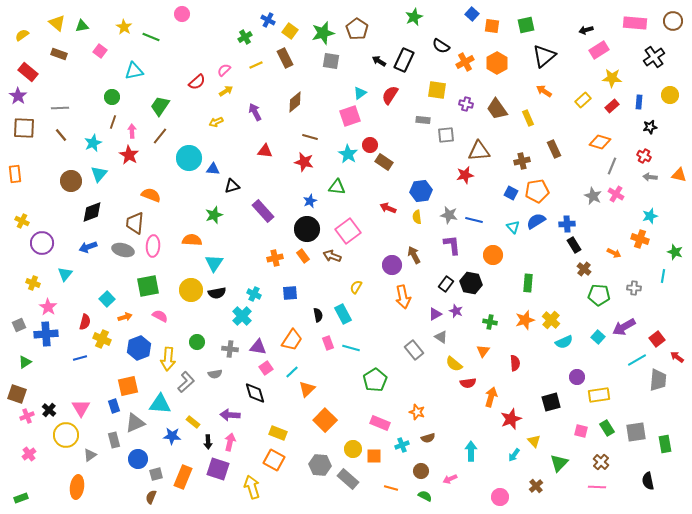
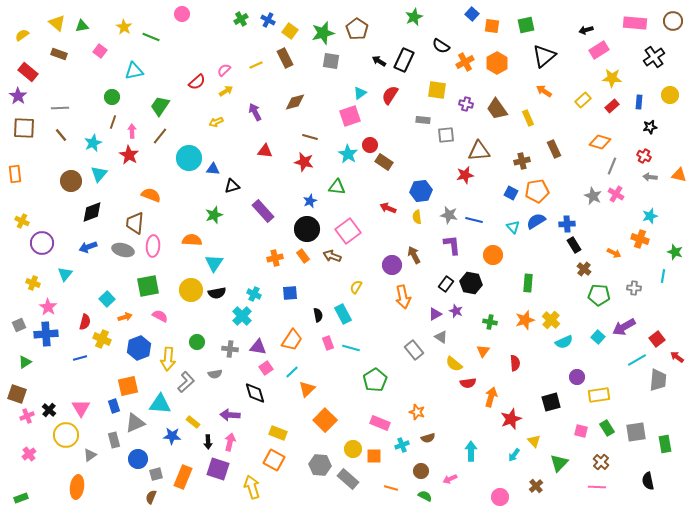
green cross at (245, 37): moved 4 px left, 18 px up
brown diamond at (295, 102): rotated 25 degrees clockwise
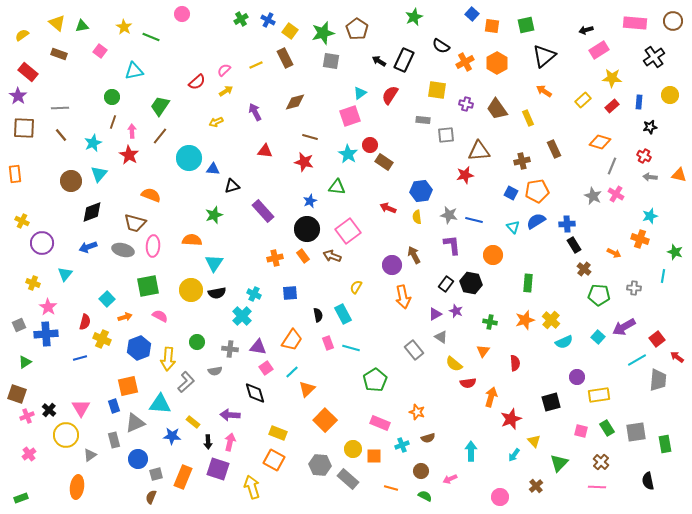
brown trapezoid at (135, 223): rotated 80 degrees counterclockwise
gray semicircle at (215, 374): moved 3 px up
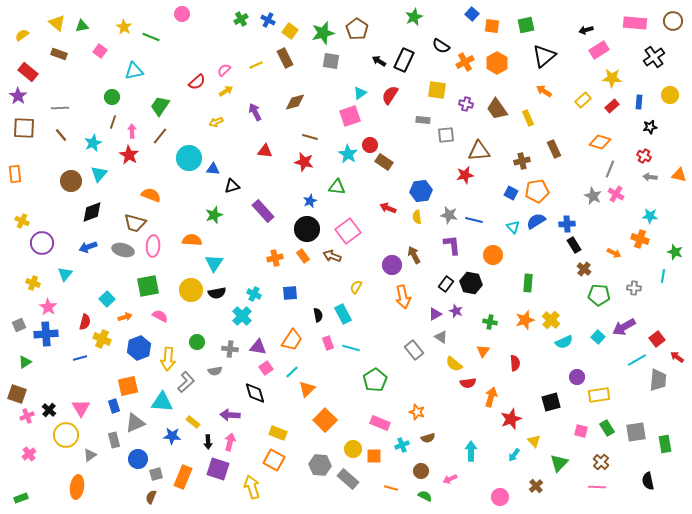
gray line at (612, 166): moved 2 px left, 3 px down
cyan star at (650, 216): rotated 21 degrees clockwise
cyan triangle at (160, 404): moved 2 px right, 2 px up
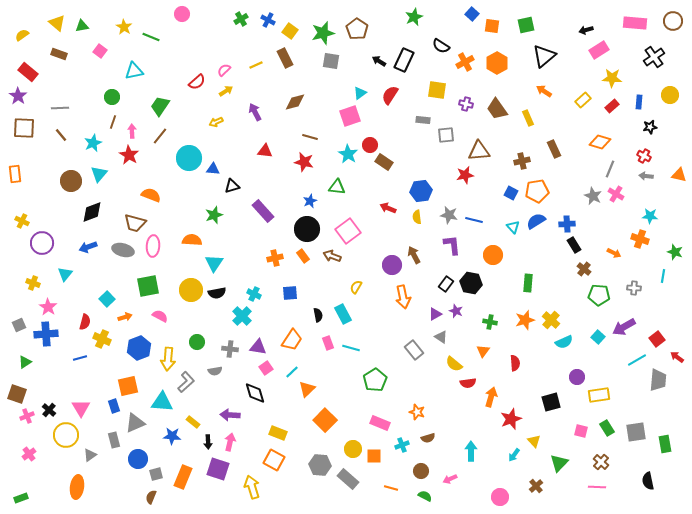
gray arrow at (650, 177): moved 4 px left, 1 px up
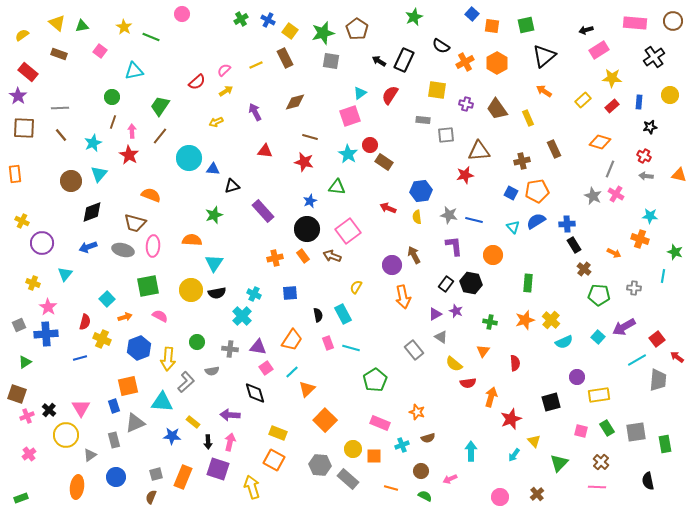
purple L-shape at (452, 245): moved 2 px right, 1 px down
gray semicircle at (215, 371): moved 3 px left
blue circle at (138, 459): moved 22 px left, 18 px down
brown cross at (536, 486): moved 1 px right, 8 px down
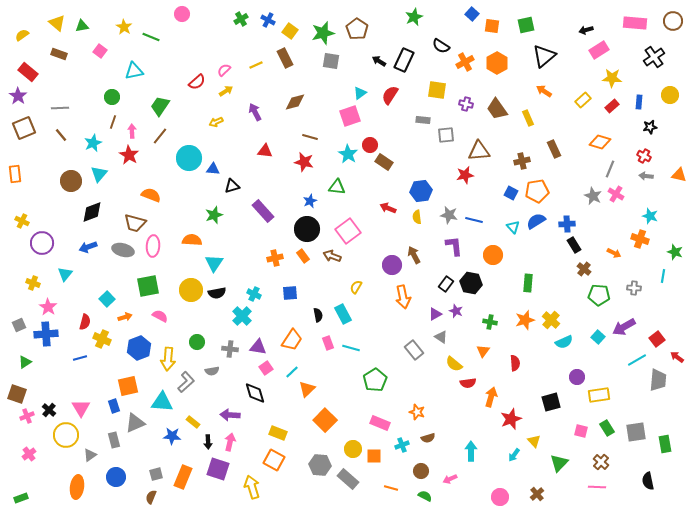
brown square at (24, 128): rotated 25 degrees counterclockwise
cyan star at (650, 216): rotated 14 degrees clockwise
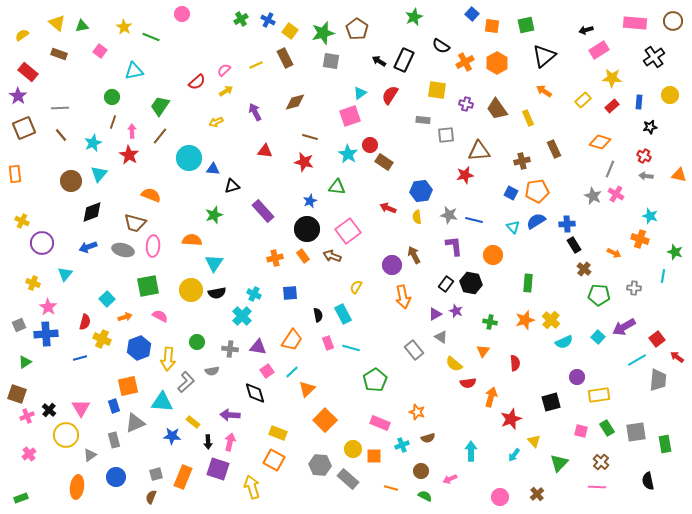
pink square at (266, 368): moved 1 px right, 3 px down
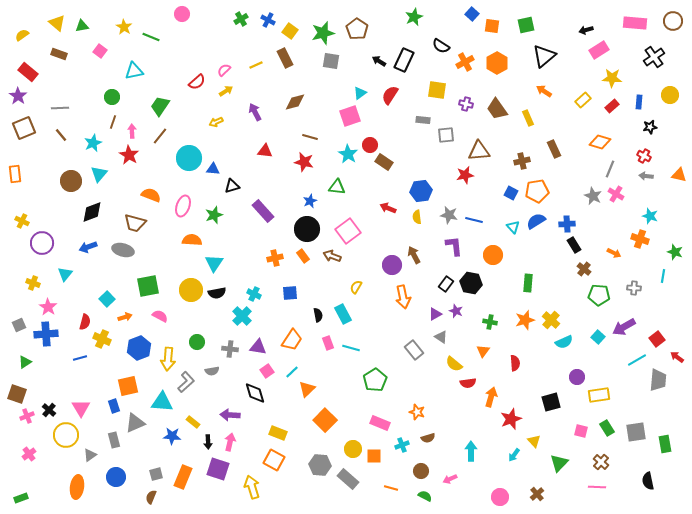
pink ellipse at (153, 246): moved 30 px right, 40 px up; rotated 15 degrees clockwise
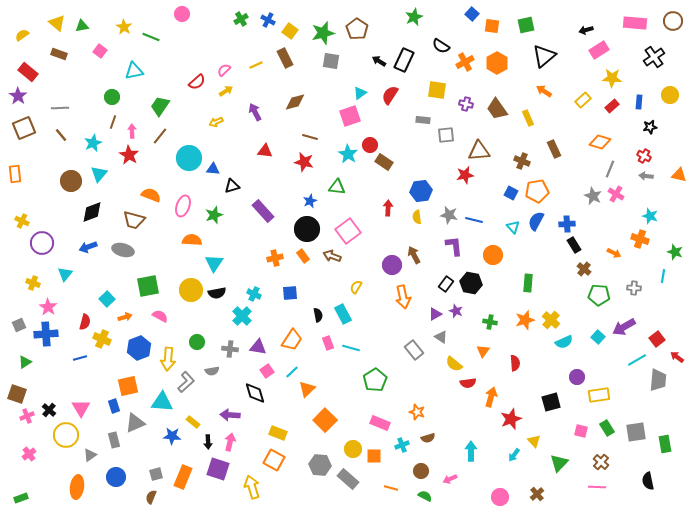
brown cross at (522, 161): rotated 35 degrees clockwise
red arrow at (388, 208): rotated 70 degrees clockwise
blue semicircle at (536, 221): rotated 30 degrees counterclockwise
brown trapezoid at (135, 223): moved 1 px left, 3 px up
